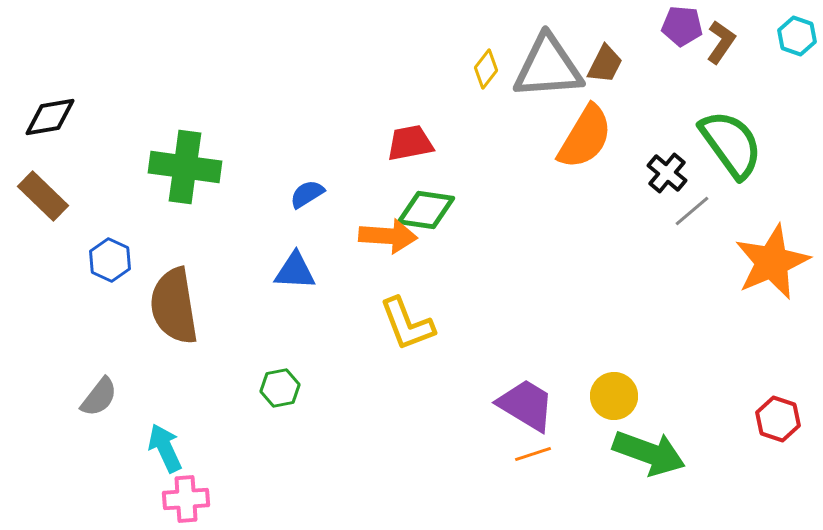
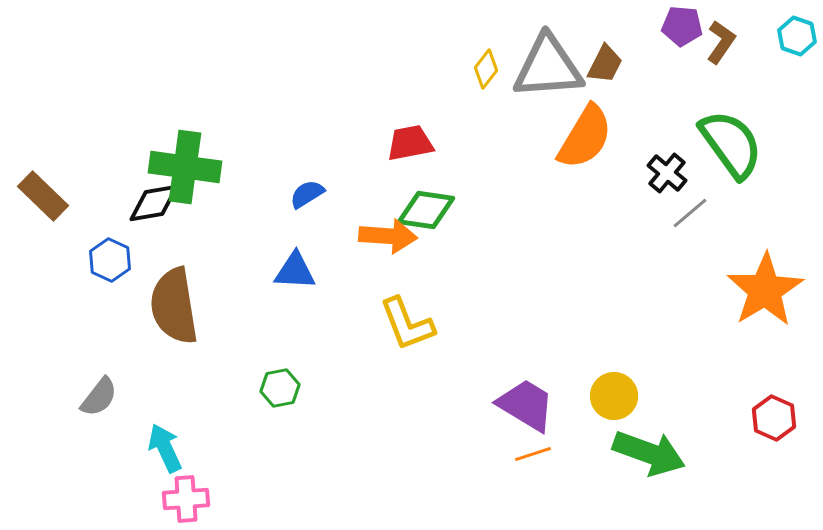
black diamond: moved 104 px right, 86 px down
gray line: moved 2 px left, 2 px down
orange star: moved 7 px left, 28 px down; rotated 8 degrees counterclockwise
red hexagon: moved 4 px left, 1 px up; rotated 6 degrees clockwise
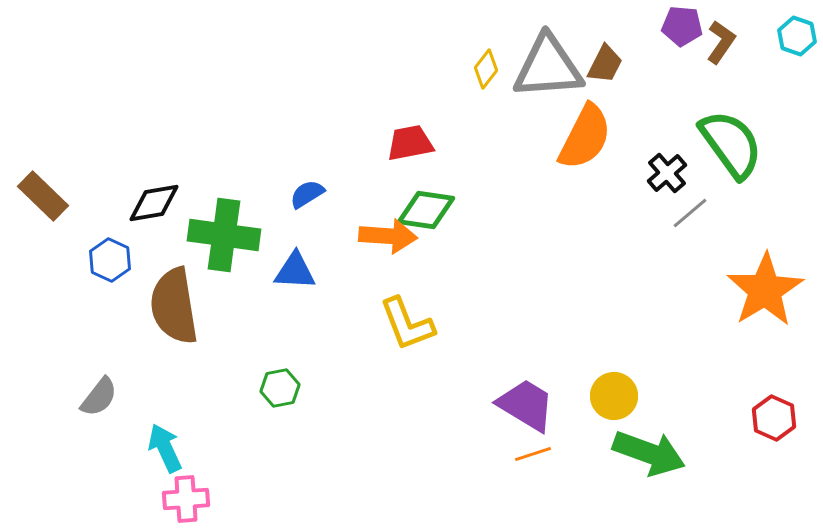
orange semicircle: rotated 4 degrees counterclockwise
green cross: moved 39 px right, 68 px down
black cross: rotated 9 degrees clockwise
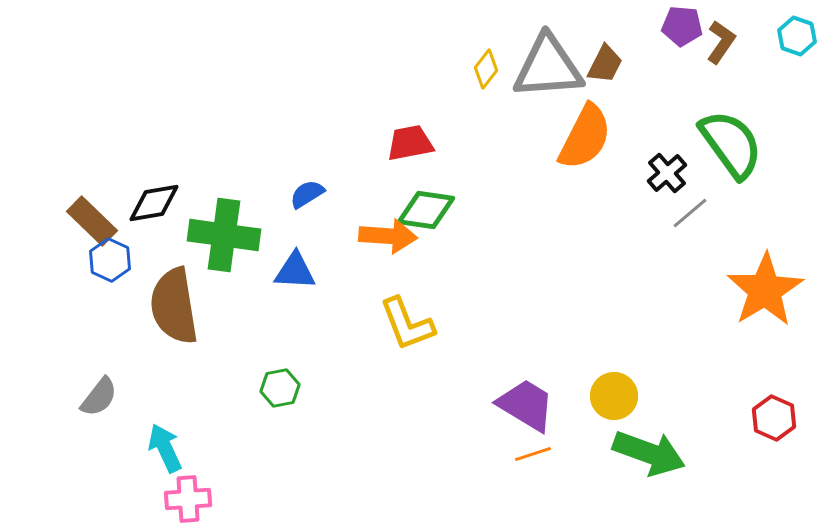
brown rectangle: moved 49 px right, 25 px down
pink cross: moved 2 px right
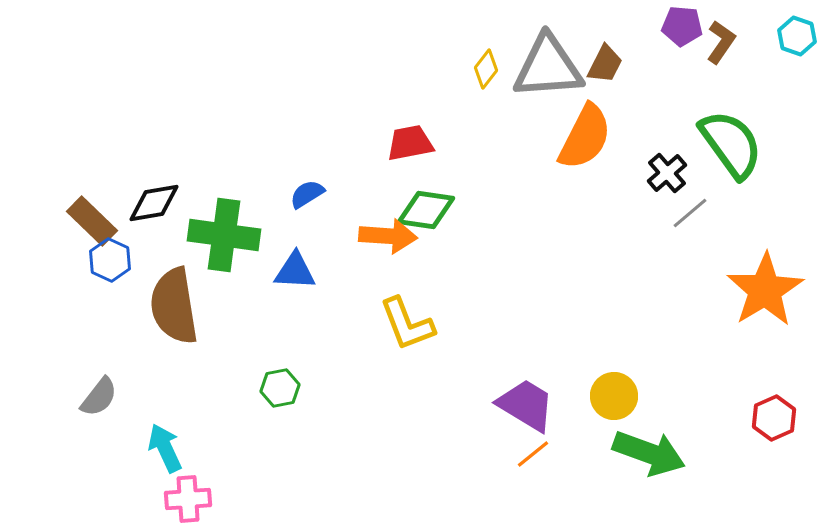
red hexagon: rotated 12 degrees clockwise
orange line: rotated 21 degrees counterclockwise
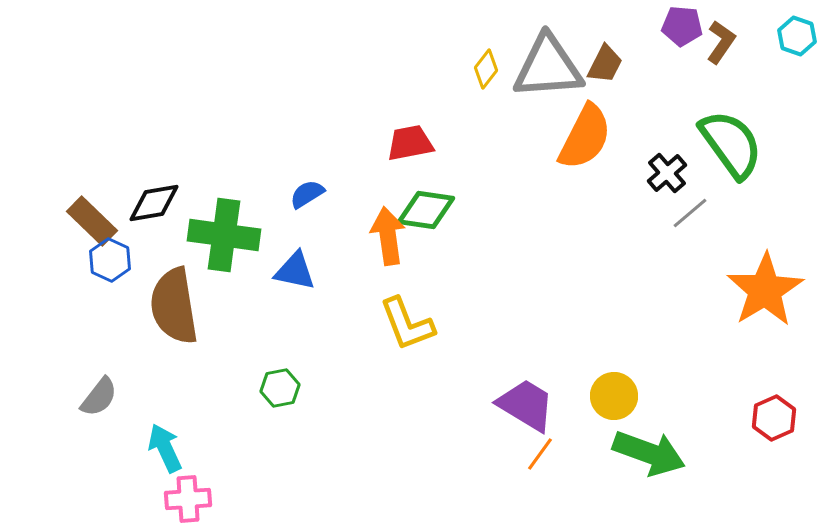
orange arrow: rotated 102 degrees counterclockwise
blue triangle: rotated 9 degrees clockwise
orange line: moved 7 px right; rotated 15 degrees counterclockwise
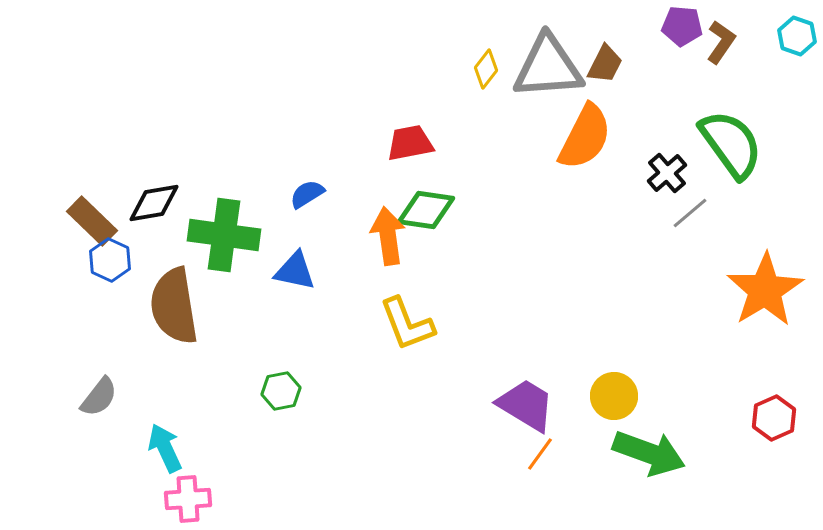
green hexagon: moved 1 px right, 3 px down
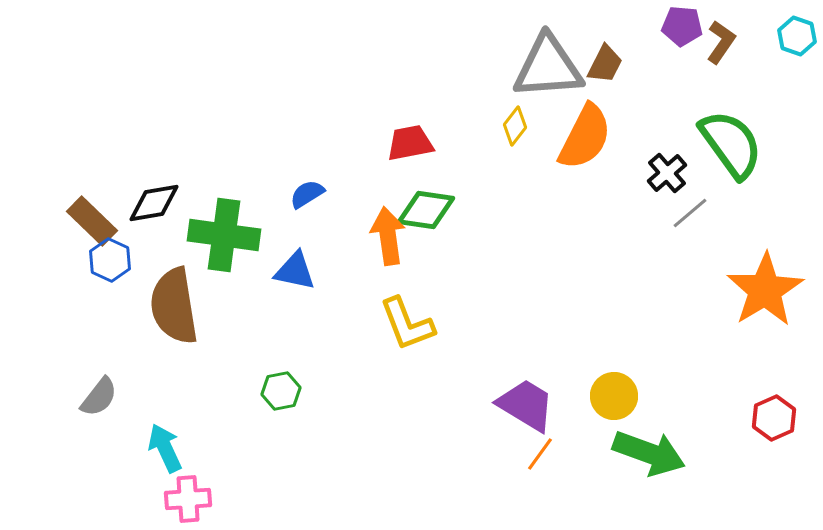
yellow diamond: moved 29 px right, 57 px down
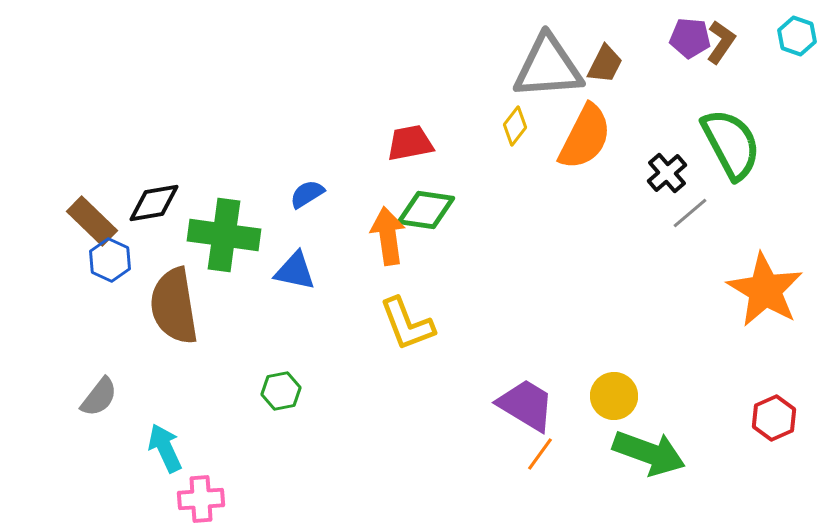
purple pentagon: moved 8 px right, 12 px down
green semicircle: rotated 8 degrees clockwise
orange star: rotated 10 degrees counterclockwise
pink cross: moved 13 px right
